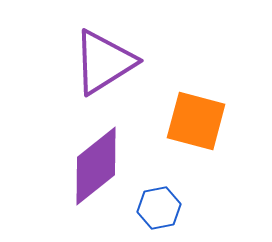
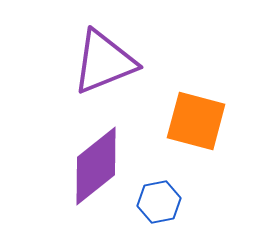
purple triangle: rotated 10 degrees clockwise
blue hexagon: moved 6 px up
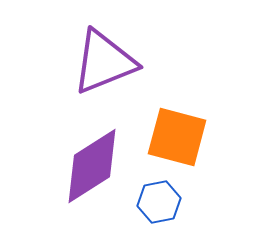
orange square: moved 19 px left, 16 px down
purple diamond: moved 4 px left; rotated 6 degrees clockwise
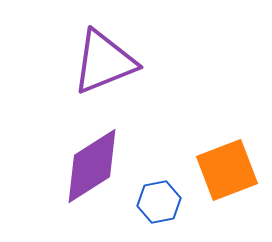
orange square: moved 50 px right, 33 px down; rotated 36 degrees counterclockwise
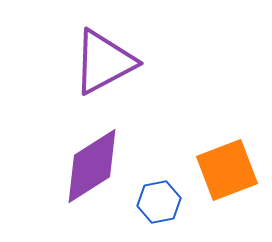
purple triangle: rotated 6 degrees counterclockwise
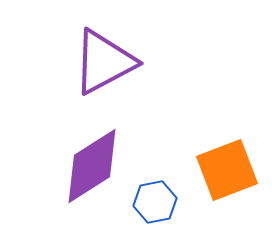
blue hexagon: moved 4 px left
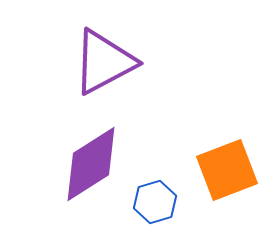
purple diamond: moved 1 px left, 2 px up
blue hexagon: rotated 6 degrees counterclockwise
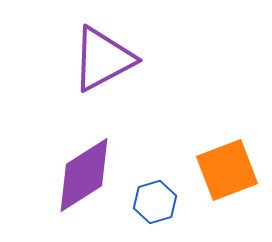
purple triangle: moved 1 px left, 3 px up
purple diamond: moved 7 px left, 11 px down
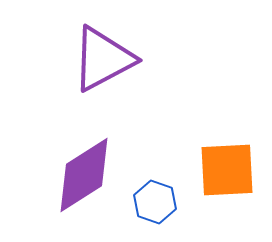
orange square: rotated 18 degrees clockwise
blue hexagon: rotated 24 degrees counterclockwise
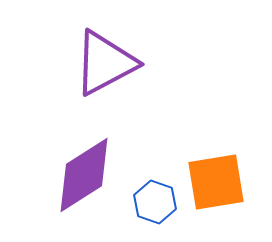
purple triangle: moved 2 px right, 4 px down
orange square: moved 11 px left, 12 px down; rotated 6 degrees counterclockwise
